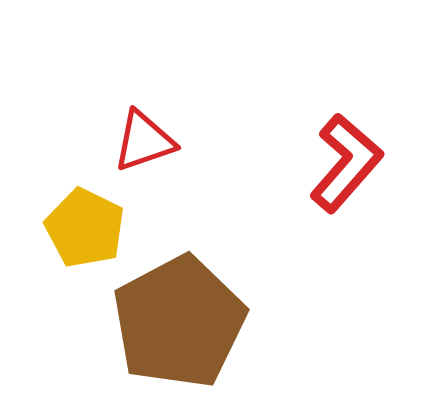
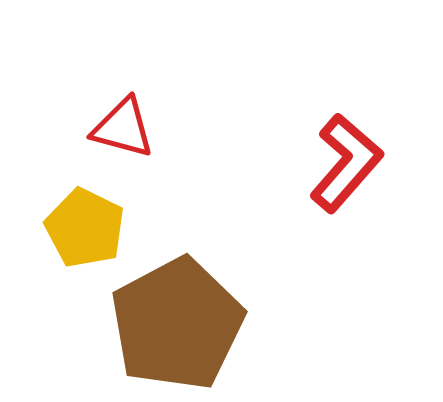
red triangle: moved 21 px left, 13 px up; rotated 34 degrees clockwise
brown pentagon: moved 2 px left, 2 px down
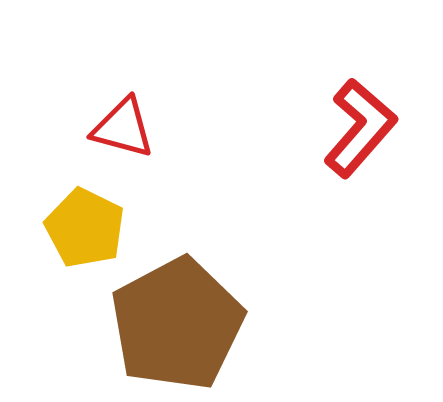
red L-shape: moved 14 px right, 35 px up
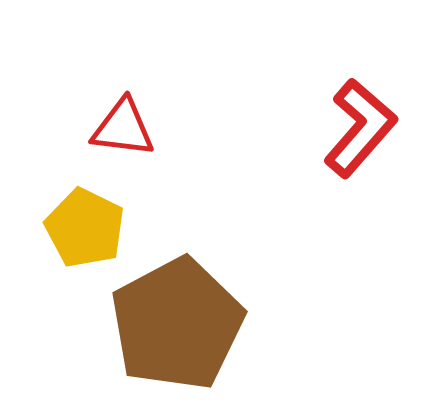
red triangle: rotated 8 degrees counterclockwise
